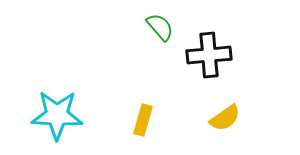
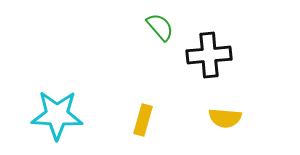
yellow semicircle: rotated 40 degrees clockwise
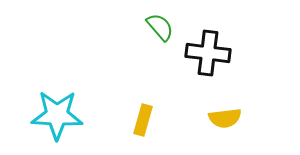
black cross: moved 1 px left, 2 px up; rotated 12 degrees clockwise
yellow semicircle: rotated 12 degrees counterclockwise
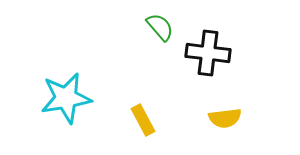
cyan star: moved 9 px right, 17 px up; rotated 12 degrees counterclockwise
yellow rectangle: rotated 44 degrees counterclockwise
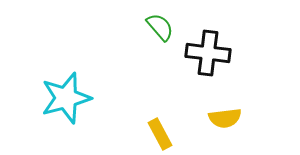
cyan star: rotated 6 degrees counterclockwise
yellow rectangle: moved 17 px right, 14 px down
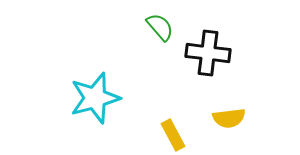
cyan star: moved 29 px right
yellow semicircle: moved 4 px right
yellow rectangle: moved 13 px right, 1 px down
